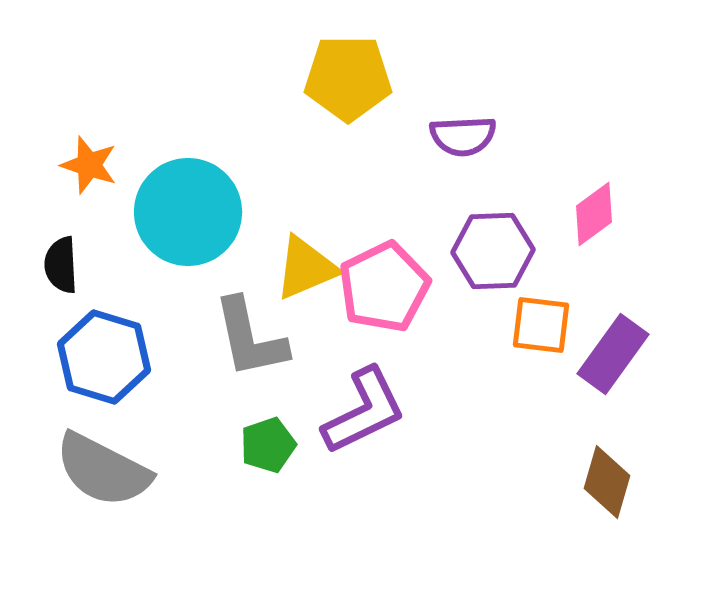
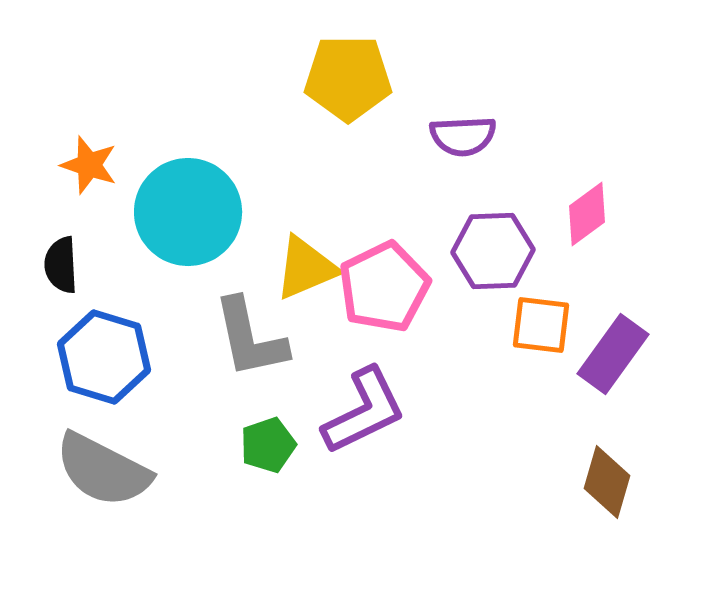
pink diamond: moved 7 px left
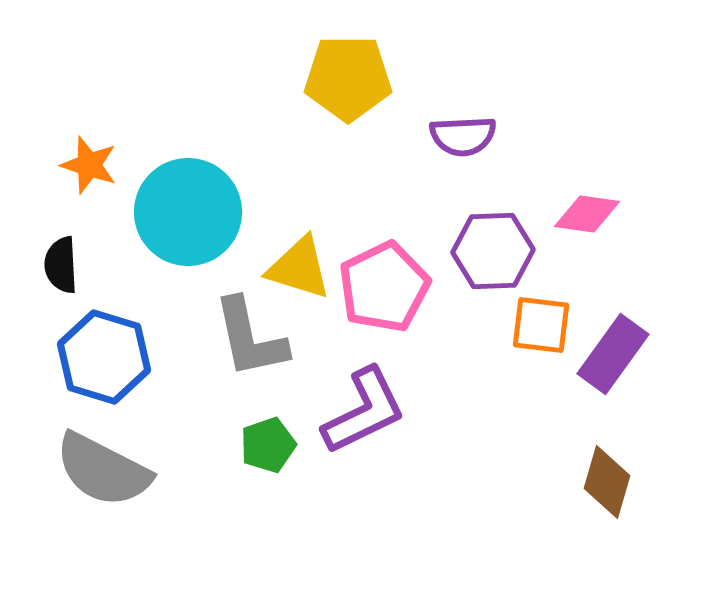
pink diamond: rotated 44 degrees clockwise
yellow triangle: moved 7 px left; rotated 40 degrees clockwise
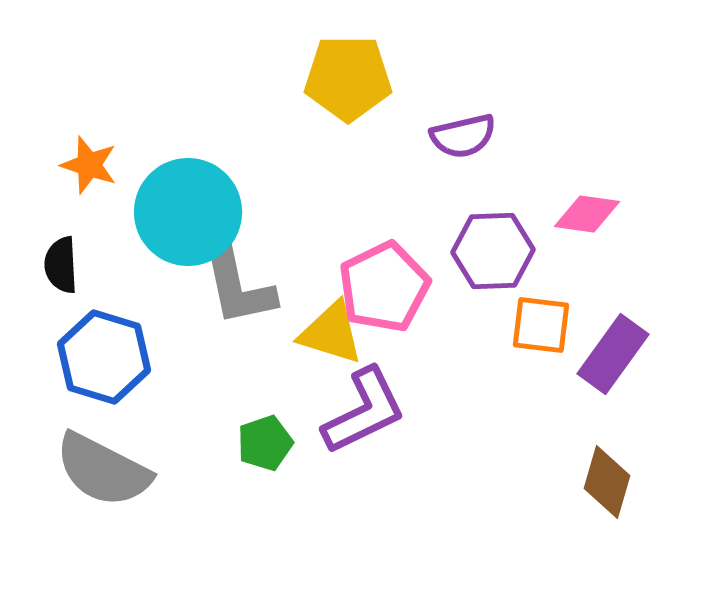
purple semicircle: rotated 10 degrees counterclockwise
yellow triangle: moved 32 px right, 65 px down
gray L-shape: moved 12 px left, 52 px up
green pentagon: moved 3 px left, 2 px up
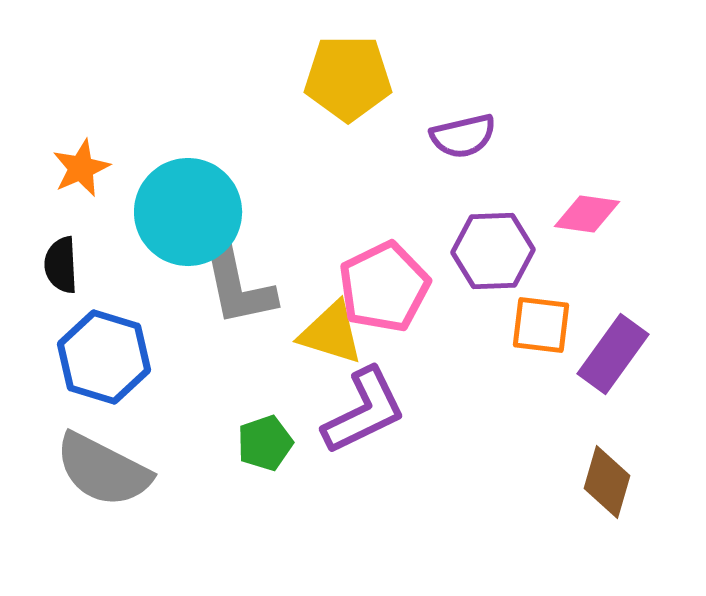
orange star: moved 8 px left, 3 px down; rotated 30 degrees clockwise
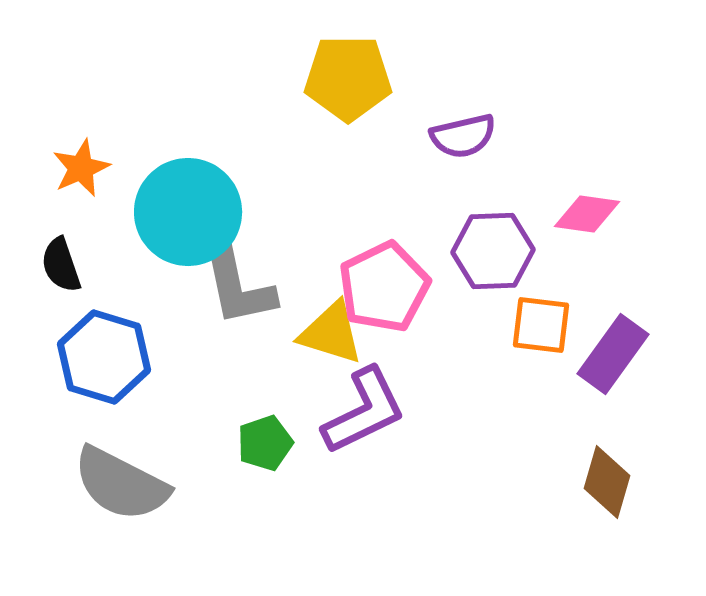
black semicircle: rotated 16 degrees counterclockwise
gray semicircle: moved 18 px right, 14 px down
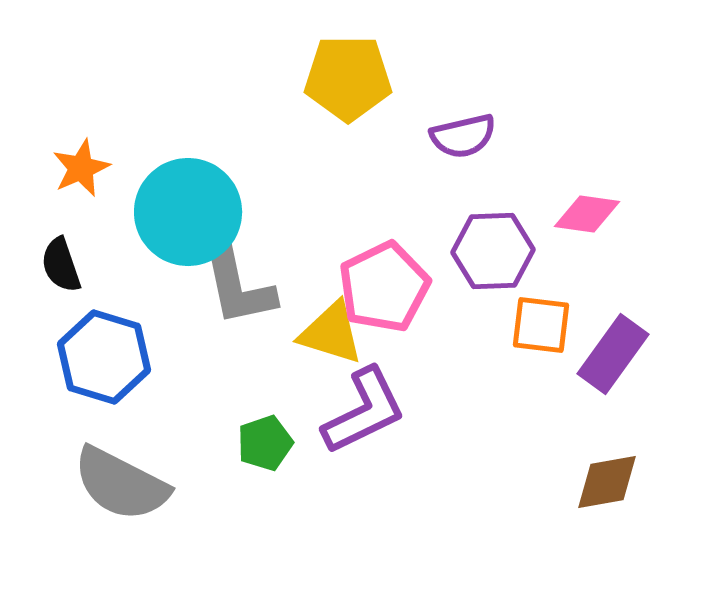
brown diamond: rotated 64 degrees clockwise
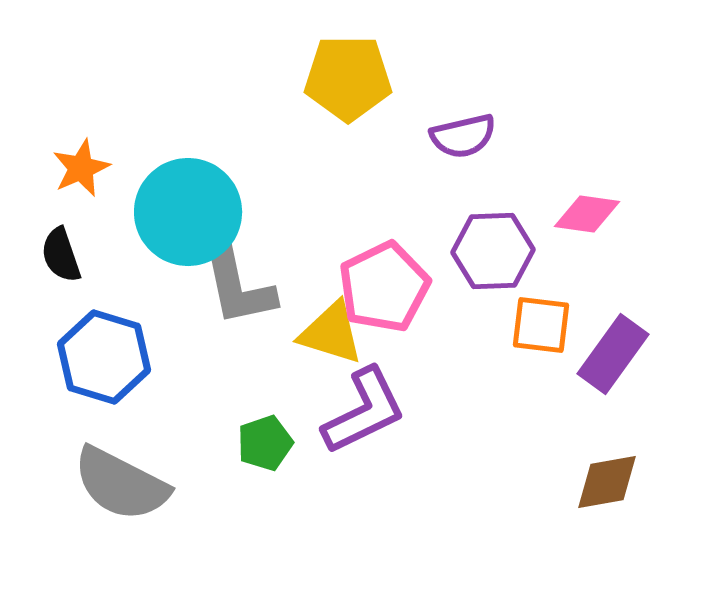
black semicircle: moved 10 px up
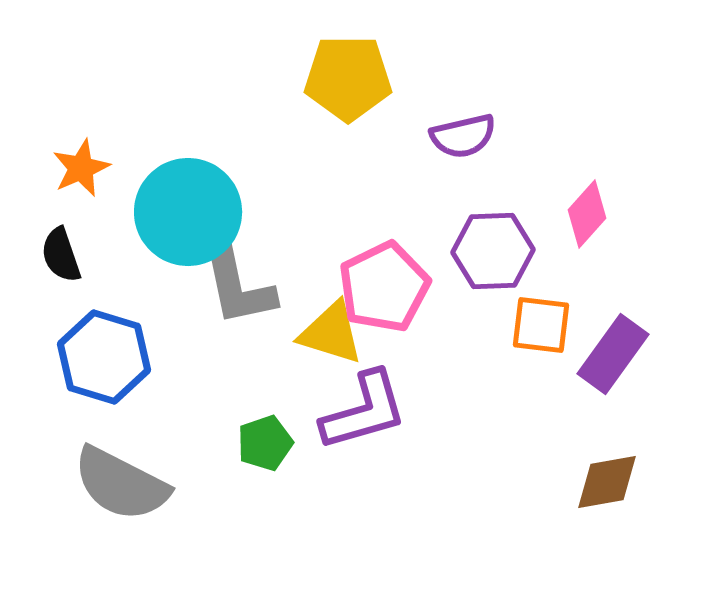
pink diamond: rotated 56 degrees counterclockwise
purple L-shape: rotated 10 degrees clockwise
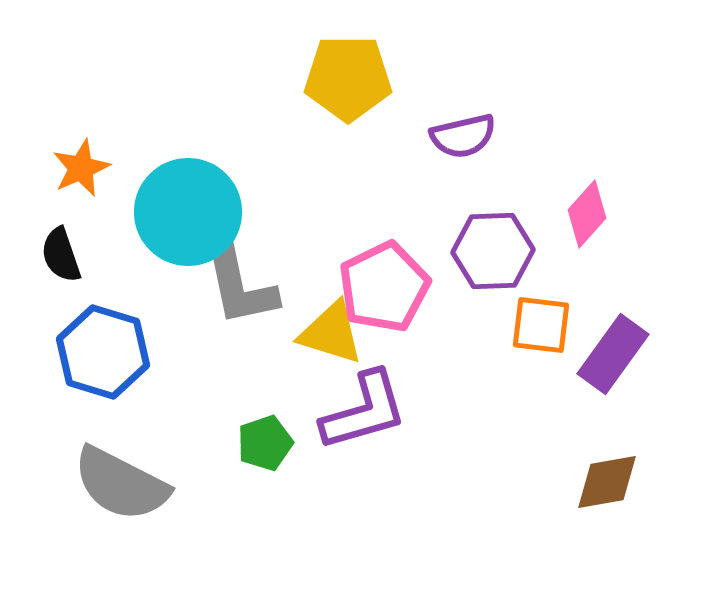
gray L-shape: moved 2 px right
blue hexagon: moved 1 px left, 5 px up
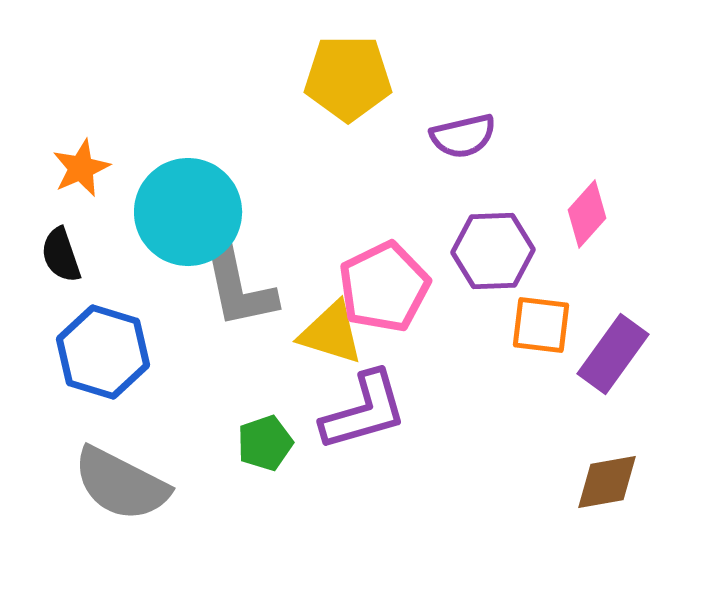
gray L-shape: moved 1 px left, 2 px down
